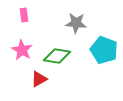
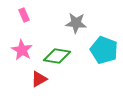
pink rectangle: rotated 16 degrees counterclockwise
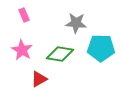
cyan pentagon: moved 3 px left, 2 px up; rotated 20 degrees counterclockwise
green diamond: moved 3 px right, 2 px up
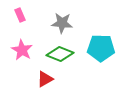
pink rectangle: moved 4 px left
gray star: moved 14 px left
green diamond: rotated 12 degrees clockwise
red triangle: moved 6 px right
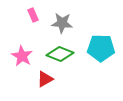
pink rectangle: moved 13 px right
pink star: moved 6 px down
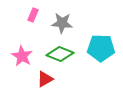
pink rectangle: rotated 48 degrees clockwise
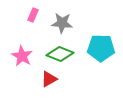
red triangle: moved 4 px right
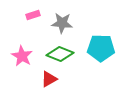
pink rectangle: rotated 48 degrees clockwise
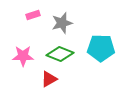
gray star: rotated 20 degrees counterclockwise
pink star: moved 1 px right; rotated 30 degrees counterclockwise
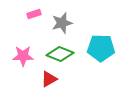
pink rectangle: moved 1 px right, 1 px up
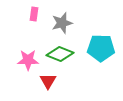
pink rectangle: rotated 64 degrees counterclockwise
pink star: moved 5 px right, 4 px down
red triangle: moved 1 px left, 2 px down; rotated 30 degrees counterclockwise
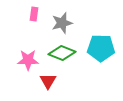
green diamond: moved 2 px right, 1 px up
